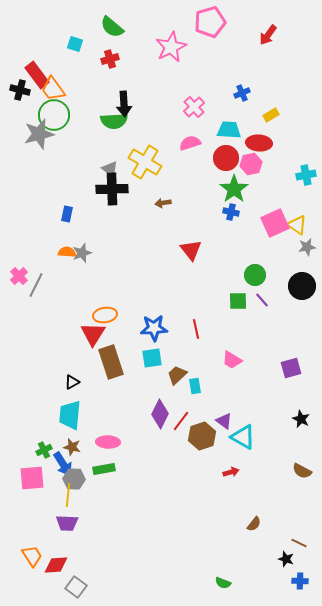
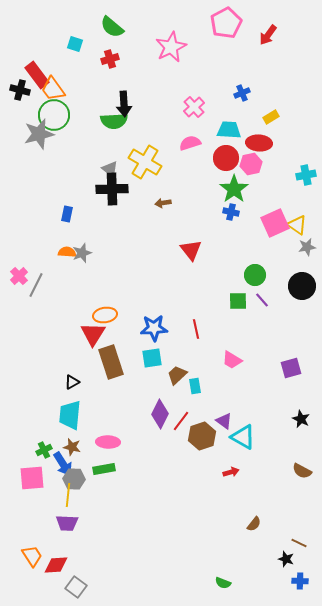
pink pentagon at (210, 22): moved 16 px right, 1 px down; rotated 12 degrees counterclockwise
yellow rectangle at (271, 115): moved 2 px down
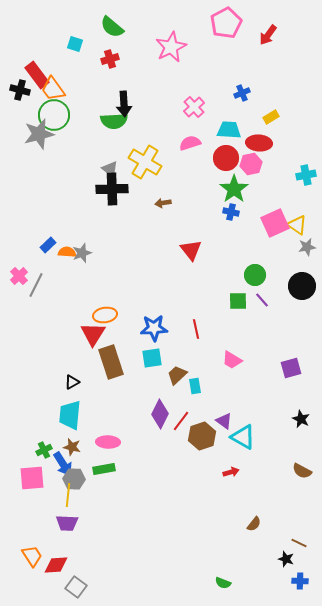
blue rectangle at (67, 214): moved 19 px left, 31 px down; rotated 35 degrees clockwise
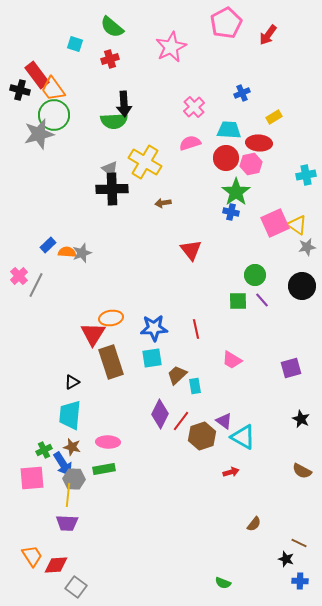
yellow rectangle at (271, 117): moved 3 px right
green star at (234, 189): moved 2 px right, 3 px down
orange ellipse at (105, 315): moved 6 px right, 3 px down
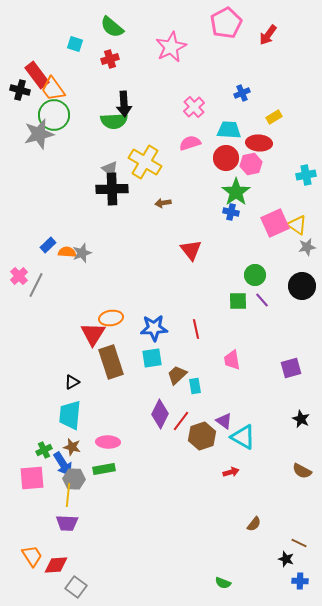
pink trapezoid at (232, 360): rotated 50 degrees clockwise
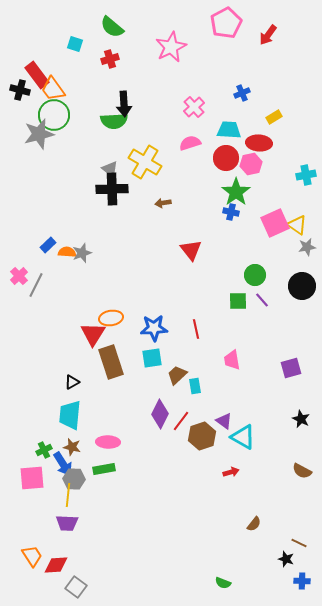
blue cross at (300, 581): moved 2 px right
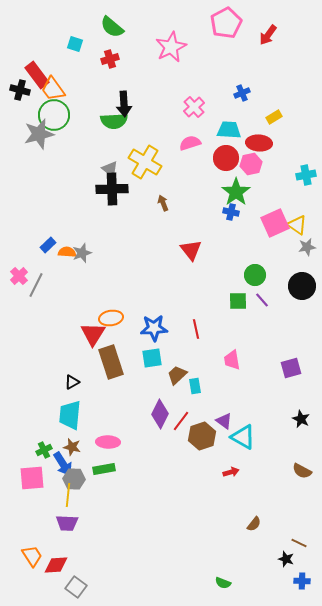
brown arrow at (163, 203): rotated 77 degrees clockwise
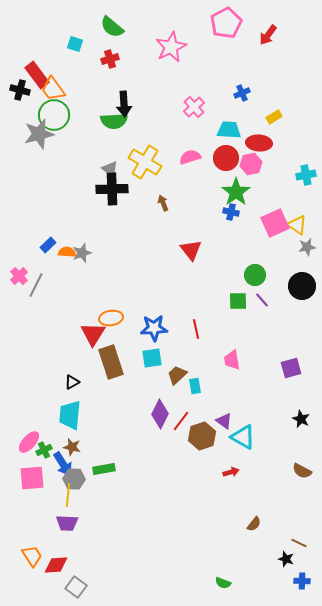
pink semicircle at (190, 143): moved 14 px down
pink ellipse at (108, 442): moved 79 px left; rotated 50 degrees counterclockwise
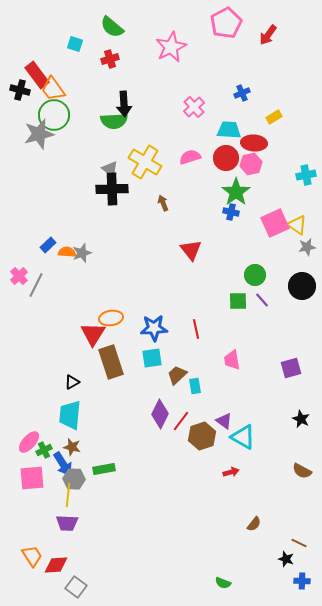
red ellipse at (259, 143): moved 5 px left
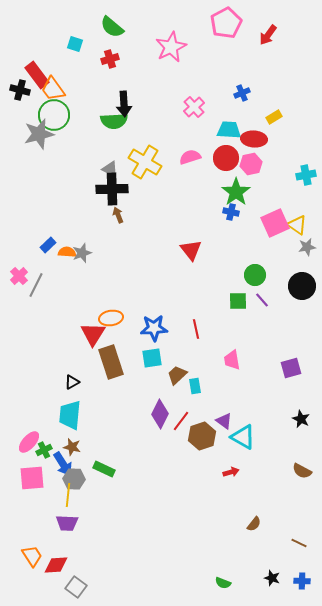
red ellipse at (254, 143): moved 4 px up
gray triangle at (110, 169): rotated 12 degrees counterclockwise
brown arrow at (163, 203): moved 45 px left, 12 px down
green rectangle at (104, 469): rotated 35 degrees clockwise
black star at (286, 559): moved 14 px left, 19 px down
